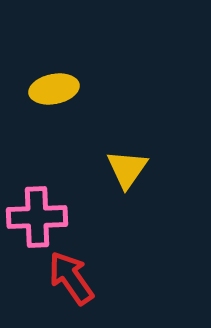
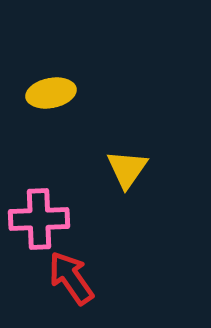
yellow ellipse: moved 3 px left, 4 px down
pink cross: moved 2 px right, 2 px down
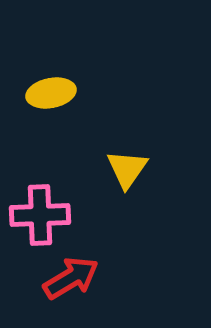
pink cross: moved 1 px right, 4 px up
red arrow: rotated 94 degrees clockwise
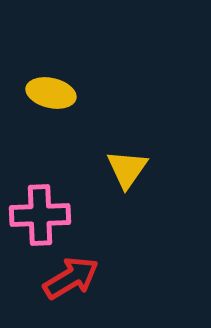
yellow ellipse: rotated 24 degrees clockwise
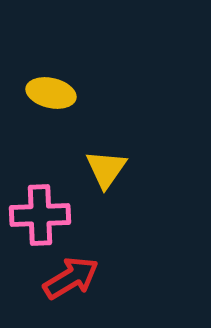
yellow triangle: moved 21 px left
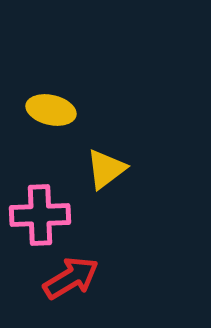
yellow ellipse: moved 17 px down
yellow triangle: rotated 18 degrees clockwise
